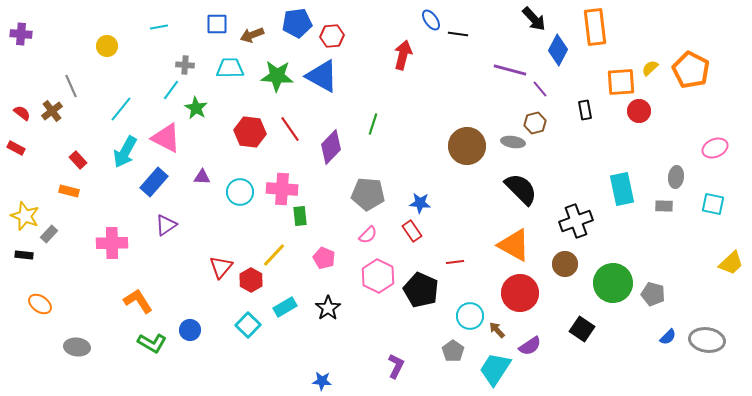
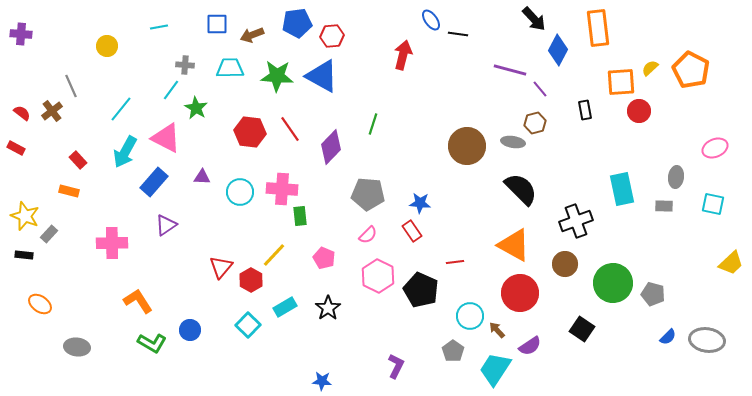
orange rectangle at (595, 27): moved 3 px right, 1 px down
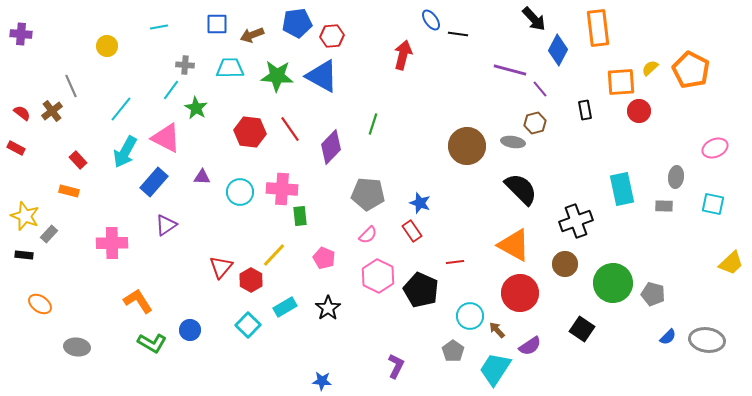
blue star at (420, 203): rotated 15 degrees clockwise
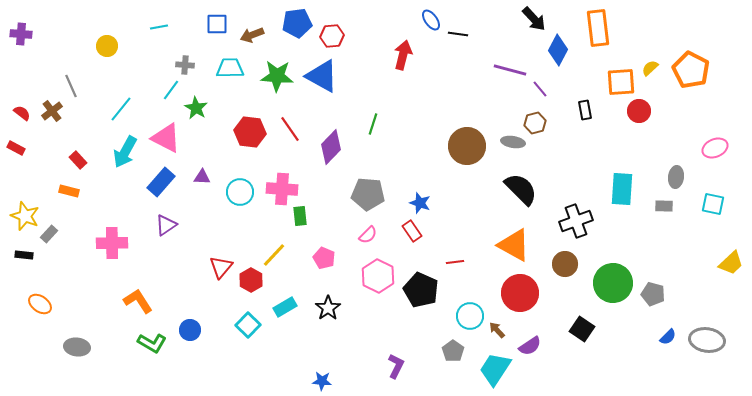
blue rectangle at (154, 182): moved 7 px right
cyan rectangle at (622, 189): rotated 16 degrees clockwise
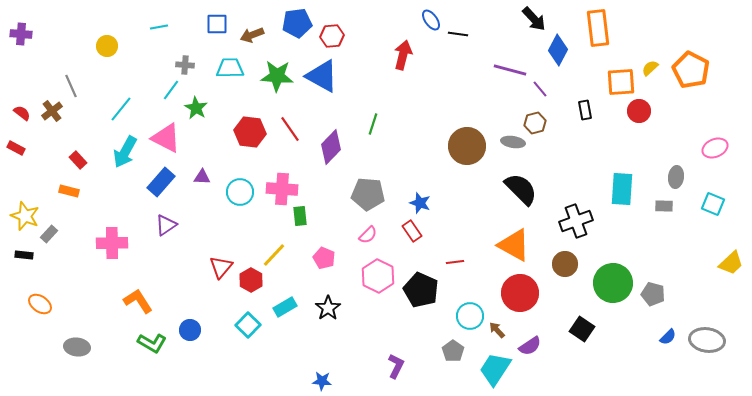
cyan square at (713, 204): rotated 10 degrees clockwise
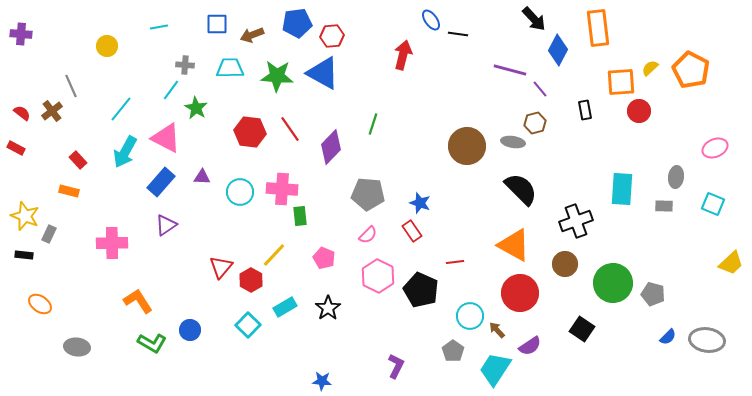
blue triangle at (322, 76): moved 1 px right, 3 px up
gray rectangle at (49, 234): rotated 18 degrees counterclockwise
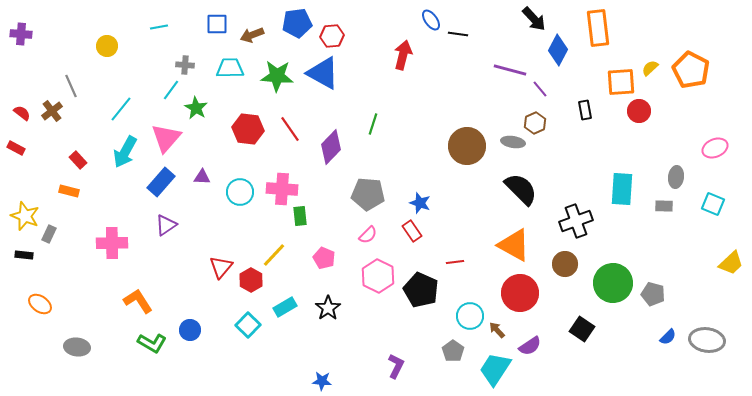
brown hexagon at (535, 123): rotated 10 degrees counterclockwise
red hexagon at (250, 132): moved 2 px left, 3 px up
pink triangle at (166, 138): rotated 44 degrees clockwise
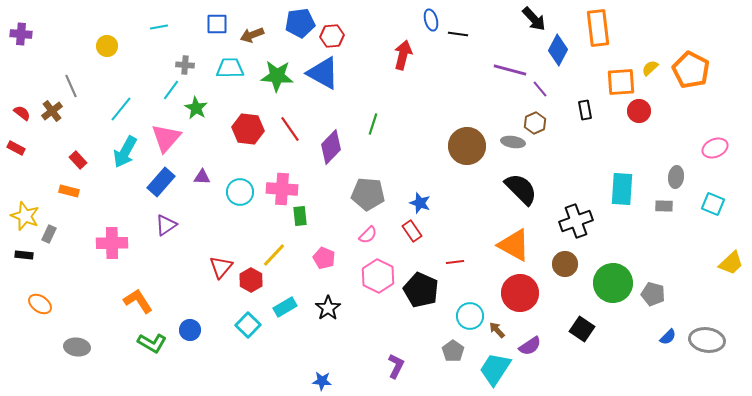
blue ellipse at (431, 20): rotated 20 degrees clockwise
blue pentagon at (297, 23): moved 3 px right
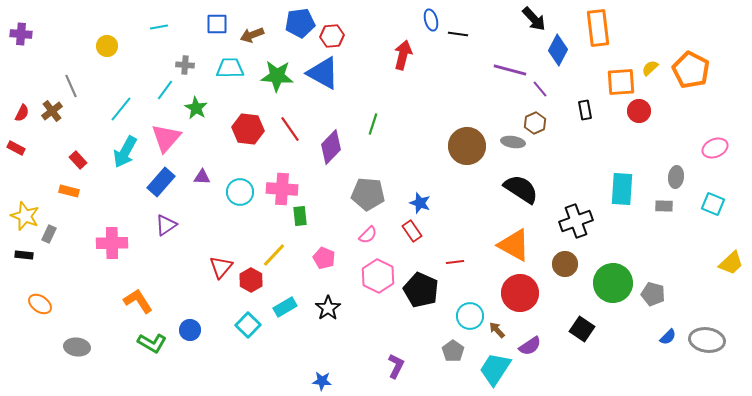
cyan line at (171, 90): moved 6 px left
red semicircle at (22, 113): rotated 78 degrees clockwise
black semicircle at (521, 189): rotated 12 degrees counterclockwise
